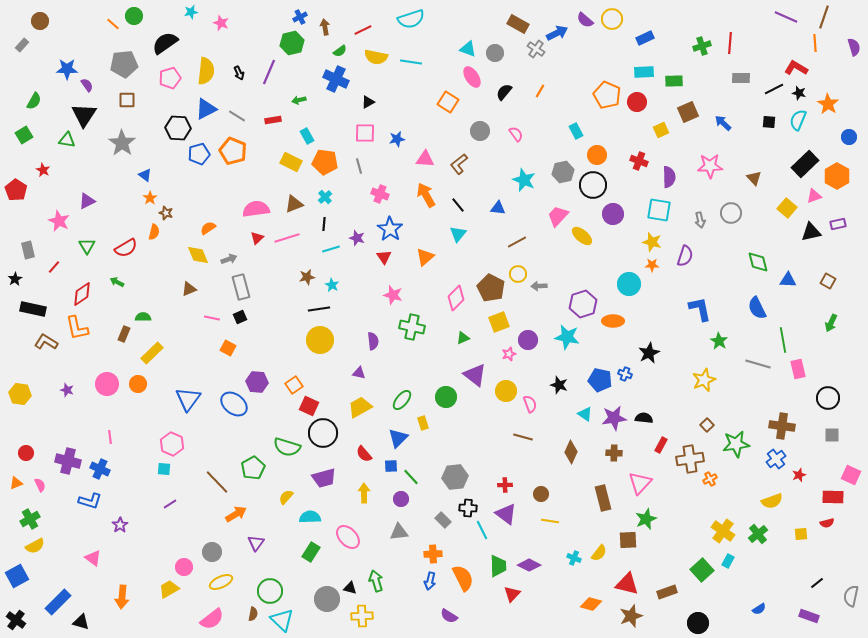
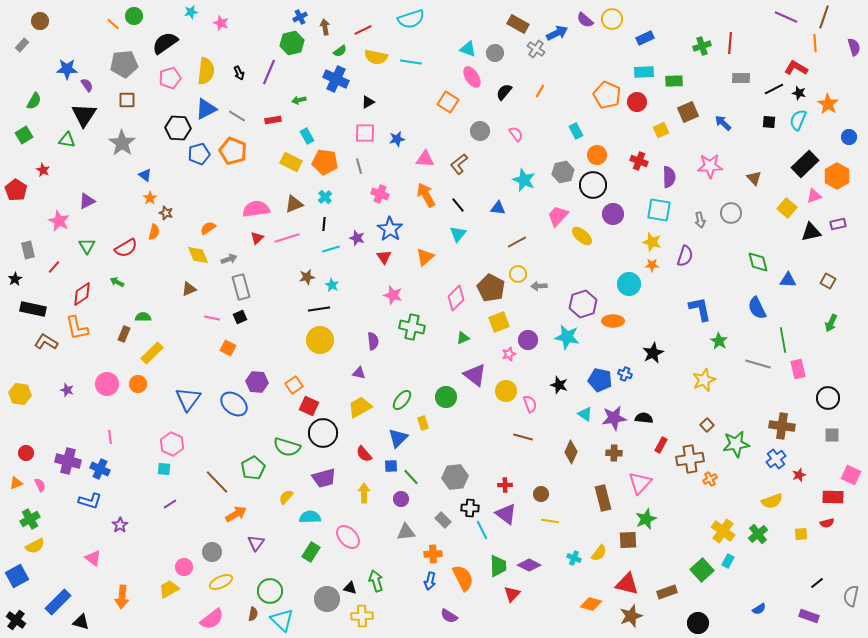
black star at (649, 353): moved 4 px right
black cross at (468, 508): moved 2 px right
gray triangle at (399, 532): moved 7 px right
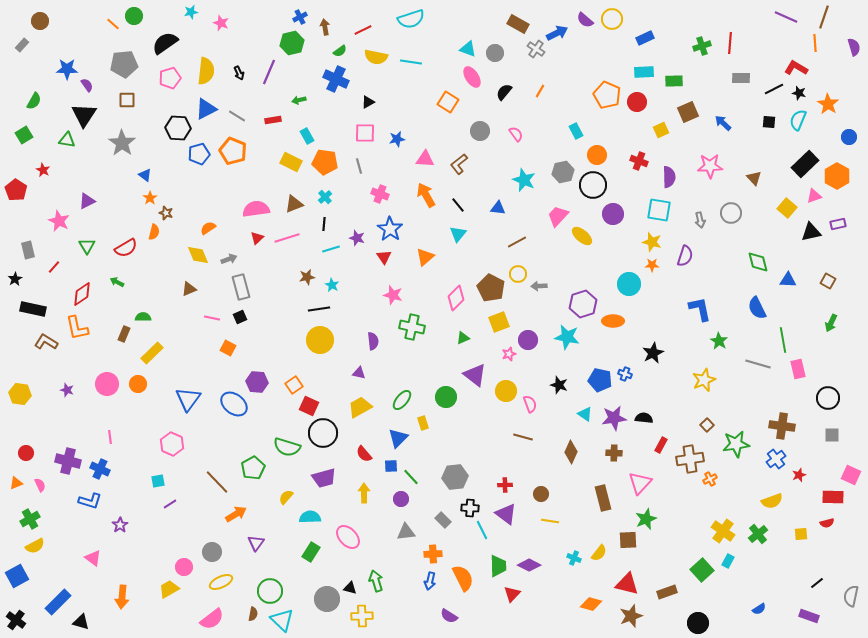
cyan square at (164, 469): moved 6 px left, 12 px down; rotated 16 degrees counterclockwise
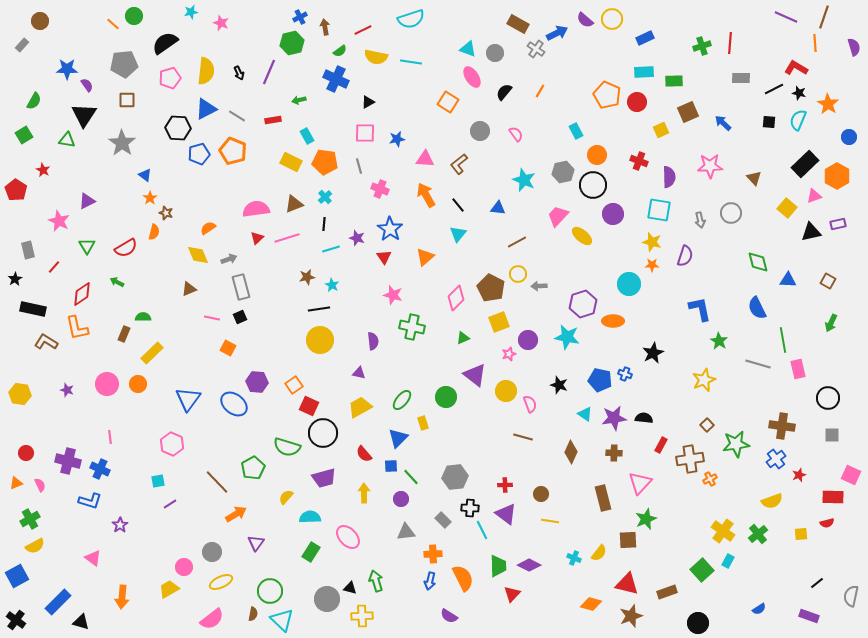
pink cross at (380, 194): moved 5 px up
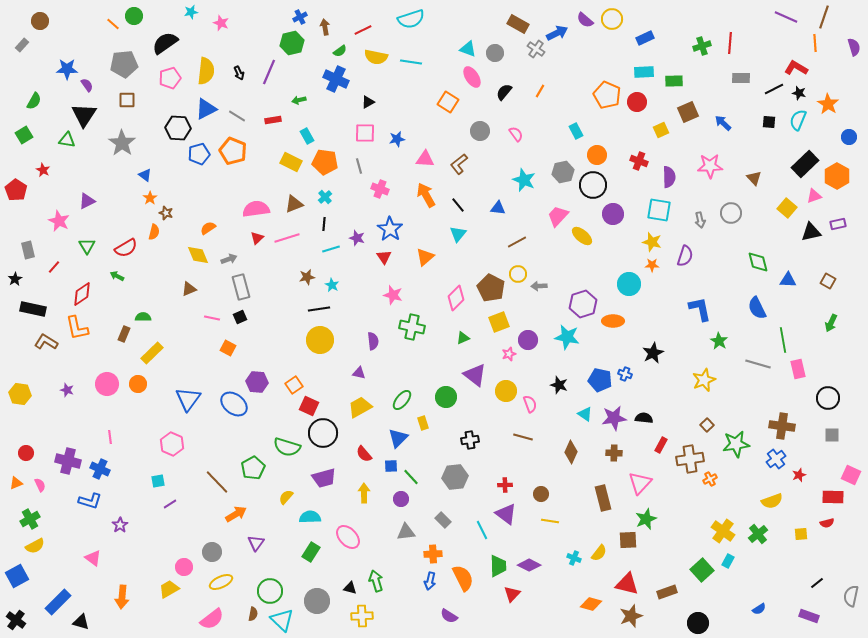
green arrow at (117, 282): moved 6 px up
black cross at (470, 508): moved 68 px up; rotated 12 degrees counterclockwise
gray circle at (327, 599): moved 10 px left, 2 px down
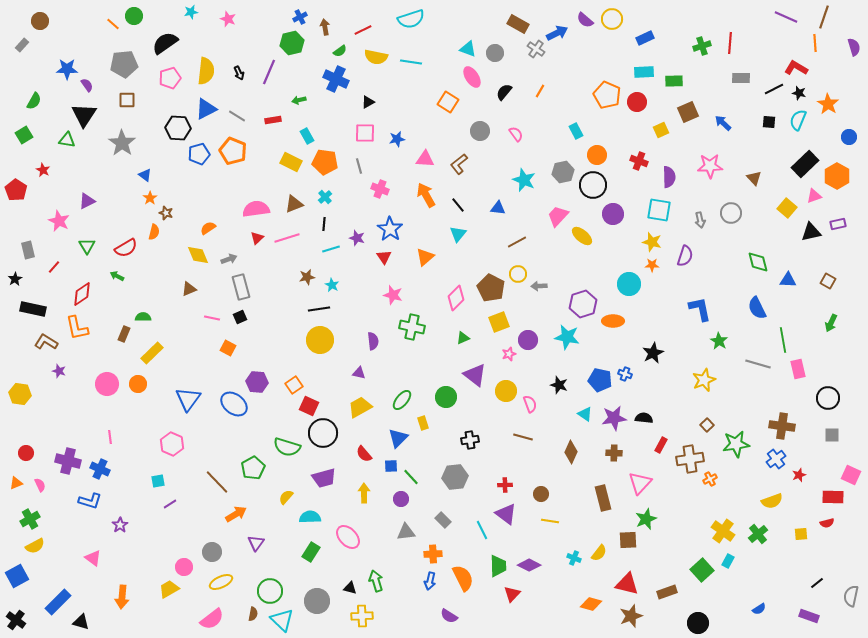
pink star at (221, 23): moved 7 px right, 4 px up
purple star at (67, 390): moved 8 px left, 19 px up
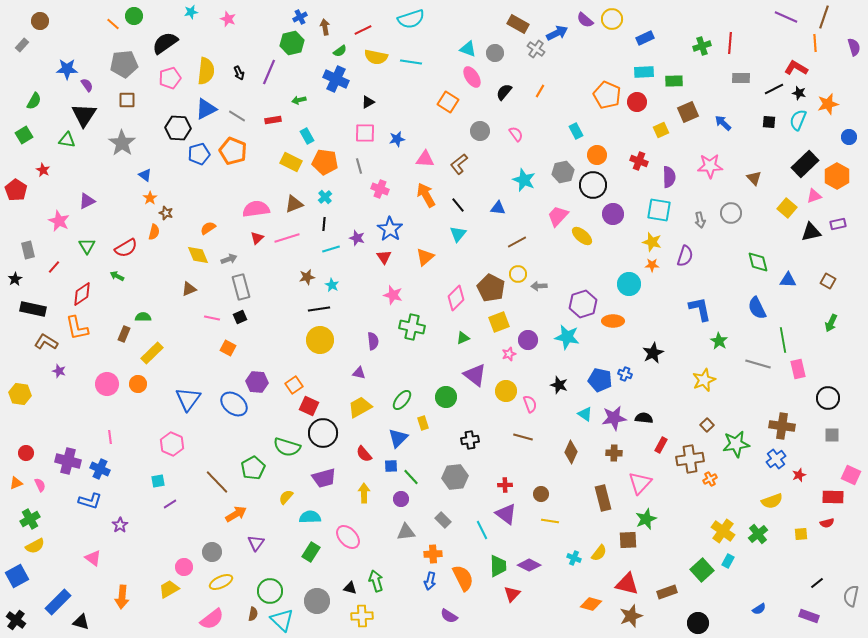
orange star at (828, 104): rotated 25 degrees clockwise
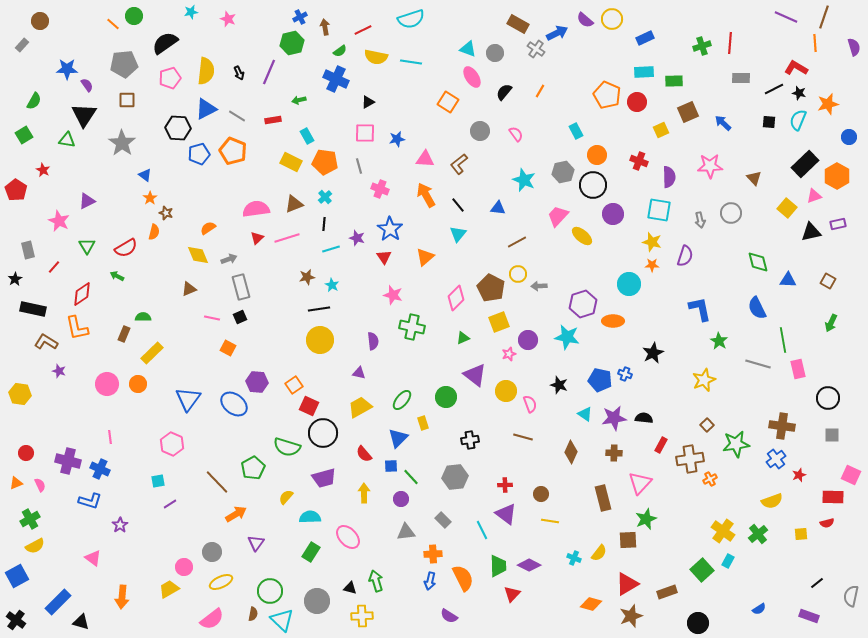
red triangle at (627, 584): rotated 45 degrees counterclockwise
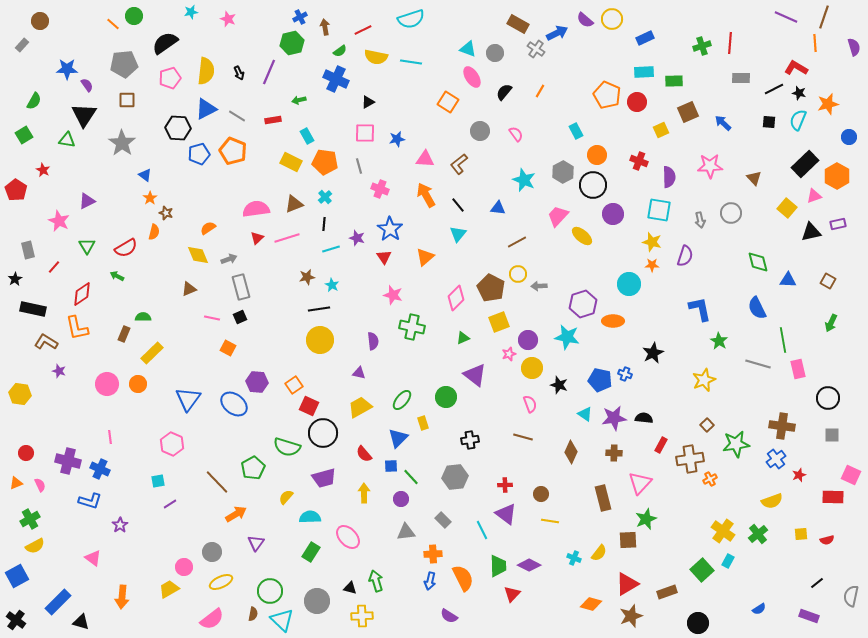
gray hexagon at (563, 172): rotated 15 degrees counterclockwise
yellow circle at (506, 391): moved 26 px right, 23 px up
red semicircle at (827, 523): moved 17 px down
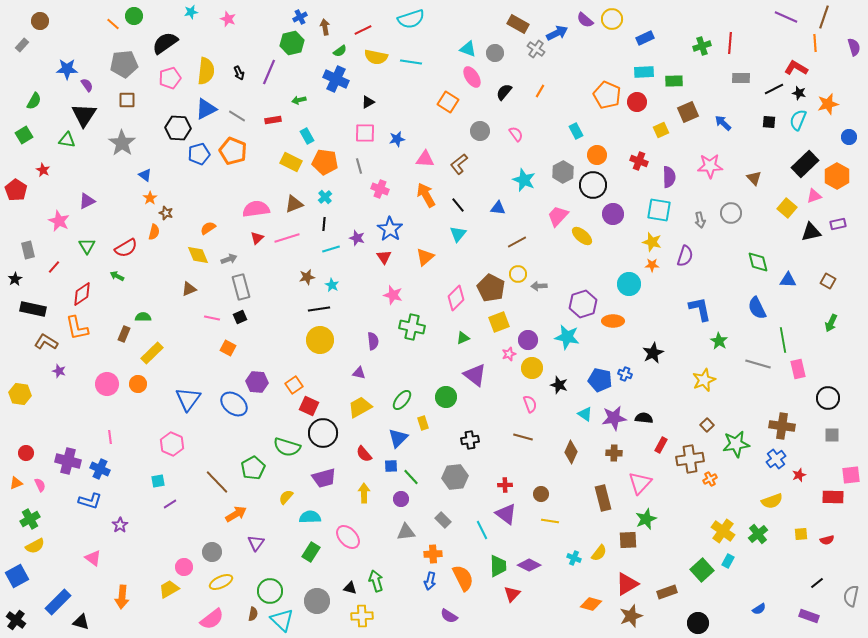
pink square at (851, 475): rotated 30 degrees counterclockwise
